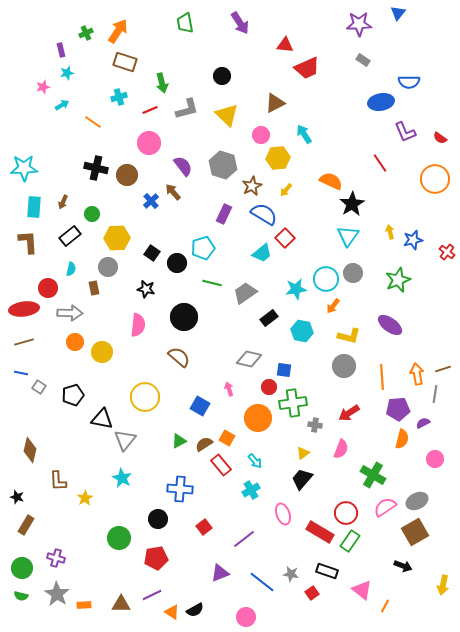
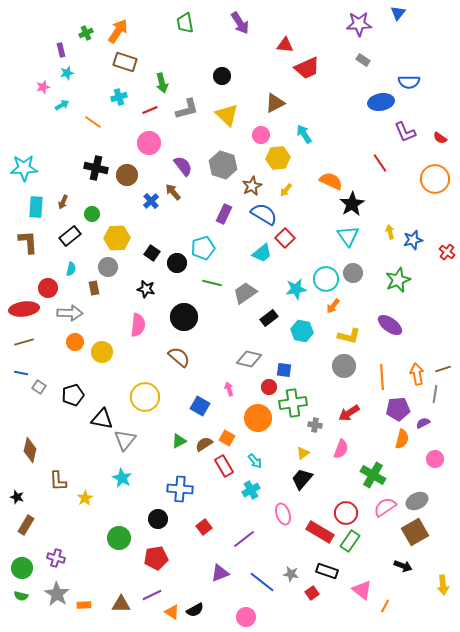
cyan rectangle at (34, 207): moved 2 px right
cyan triangle at (348, 236): rotated 10 degrees counterclockwise
red rectangle at (221, 465): moved 3 px right, 1 px down; rotated 10 degrees clockwise
yellow arrow at (443, 585): rotated 18 degrees counterclockwise
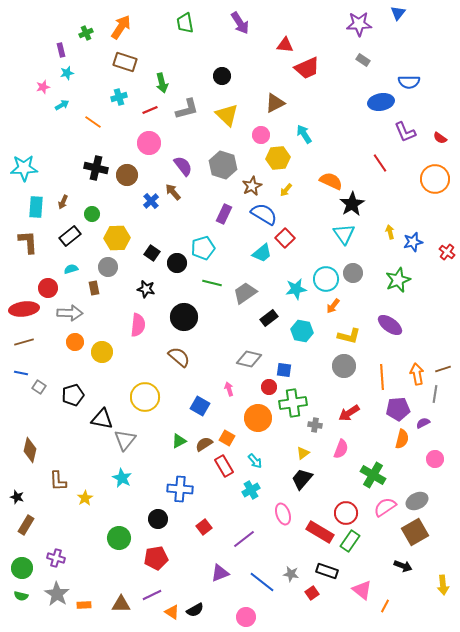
orange arrow at (118, 31): moved 3 px right, 4 px up
cyan triangle at (348, 236): moved 4 px left, 2 px up
blue star at (413, 240): moved 2 px down
cyan semicircle at (71, 269): rotated 120 degrees counterclockwise
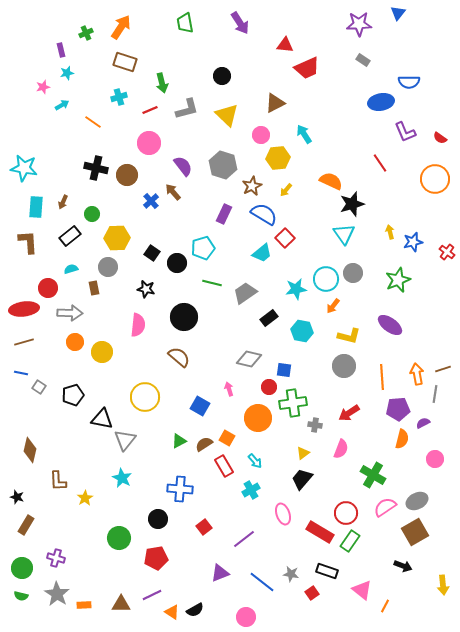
cyan star at (24, 168): rotated 12 degrees clockwise
black star at (352, 204): rotated 15 degrees clockwise
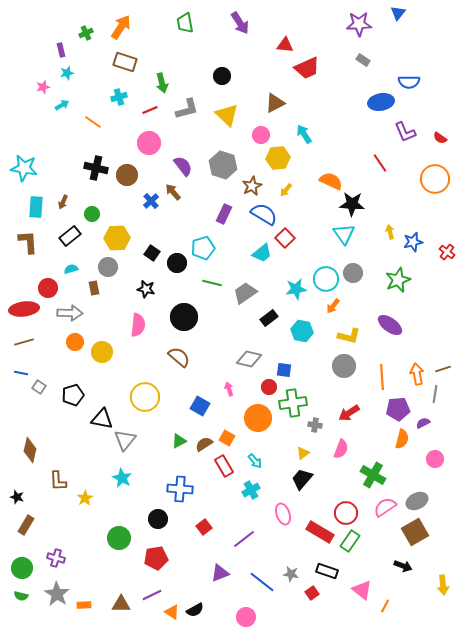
black star at (352, 204): rotated 20 degrees clockwise
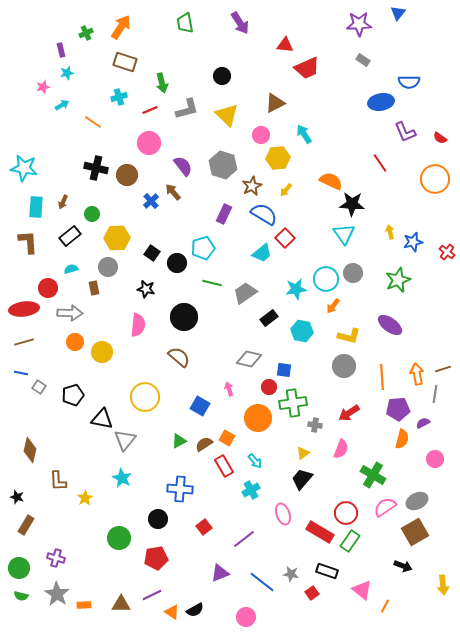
green circle at (22, 568): moved 3 px left
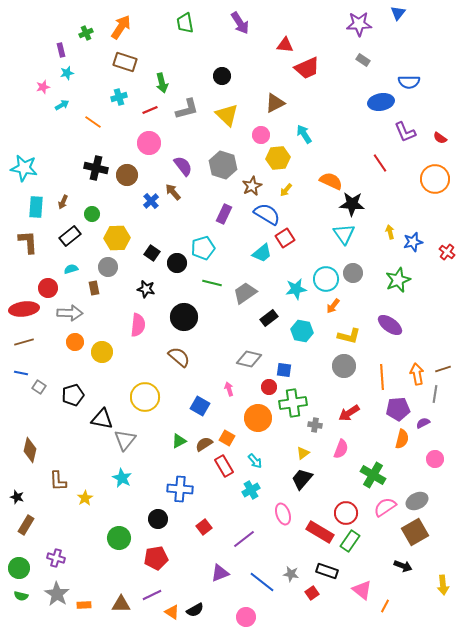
blue semicircle at (264, 214): moved 3 px right
red square at (285, 238): rotated 12 degrees clockwise
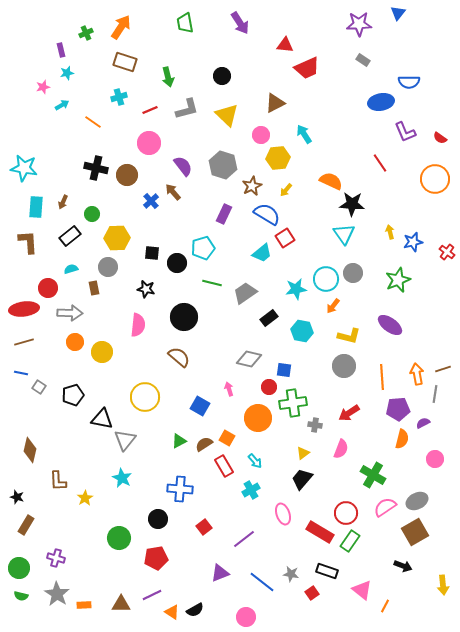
green arrow at (162, 83): moved 6 px right, 6 px up
black square at (152, 253): rotated 28 degrees counterclockwise
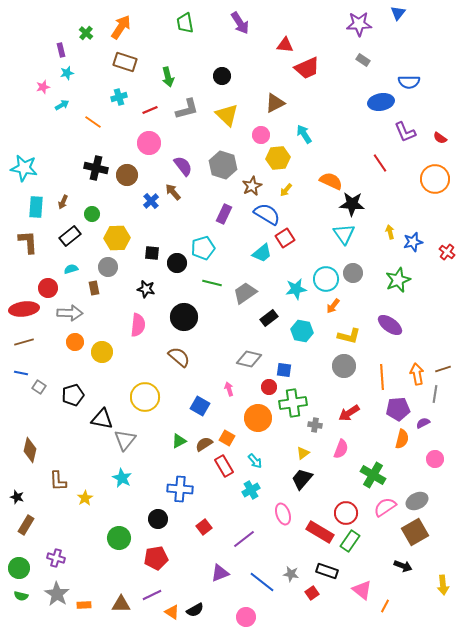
green cross at (86, 33): rotated 24 degrees counterclockwise
